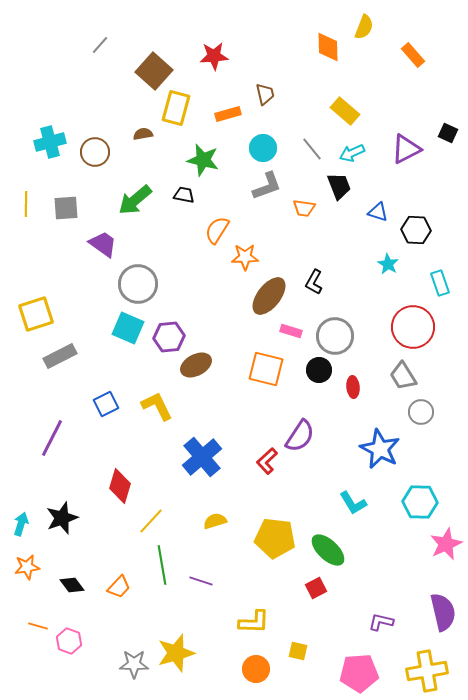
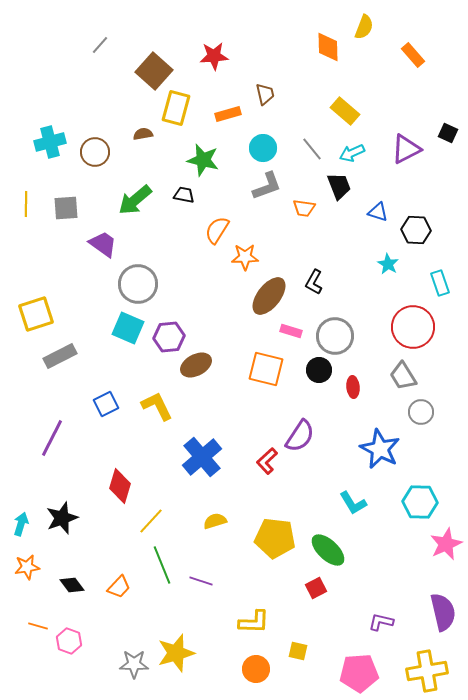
green line at (162, 565): rotated 12 degrees counterclockwise
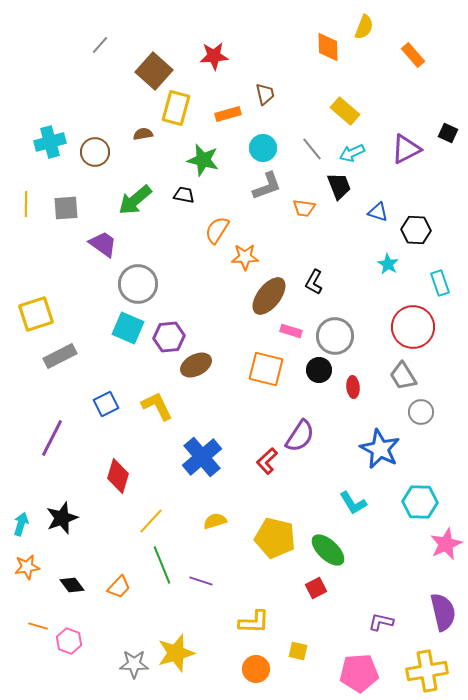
red diamond at (120, 486): moved 2 px left, 10 px up
yellow pentagon at (275, 538): rotated 6 degrees clockwise
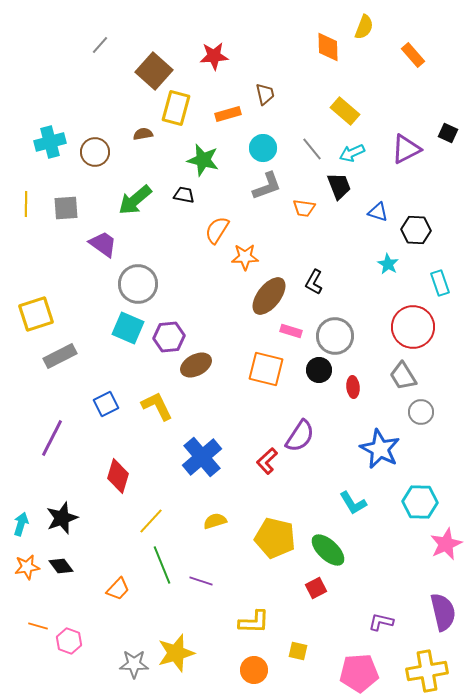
black diamond at (72, 585): moved 11 px left, 19 px up
orange trapezoid at (119, 587): moved 1 px left, 2 px down
orange circle at (256, 669): moved 2 px left, 1 px down
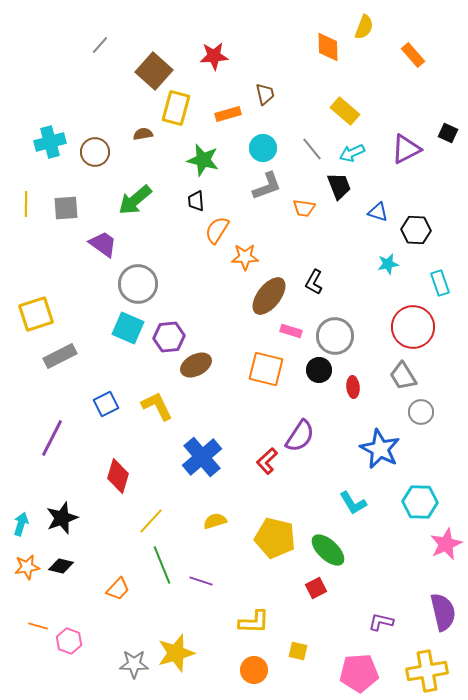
black trapezoid at (184, 195): moved 12 px right, 6 px down; rotated 105 degrees counterclockwise
cyan star at (388, 264): rotated 30 degrees clockwise
black diamond at (61, 566): rotated 40 degrees counterclockwise
